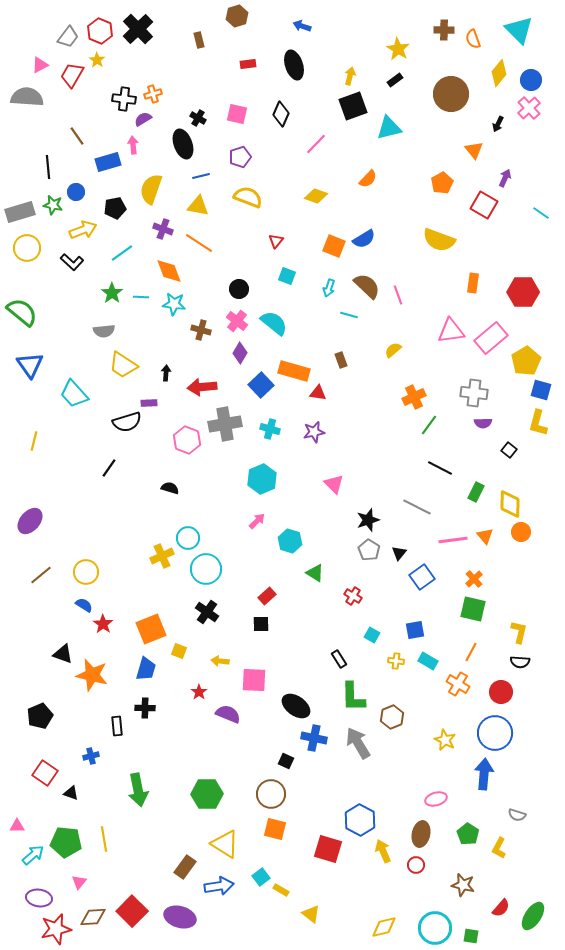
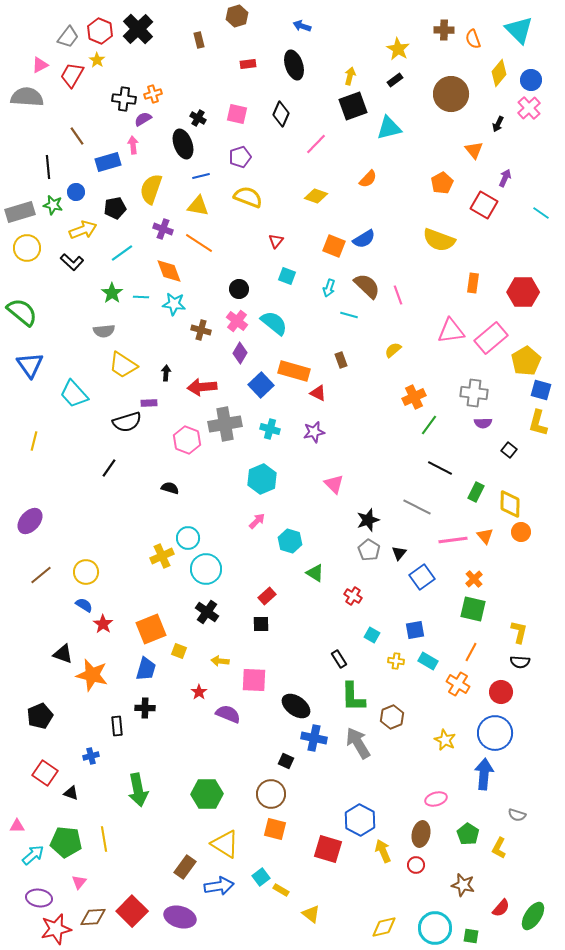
red triangle at (318, 393): rotated 18 degrees clockwise
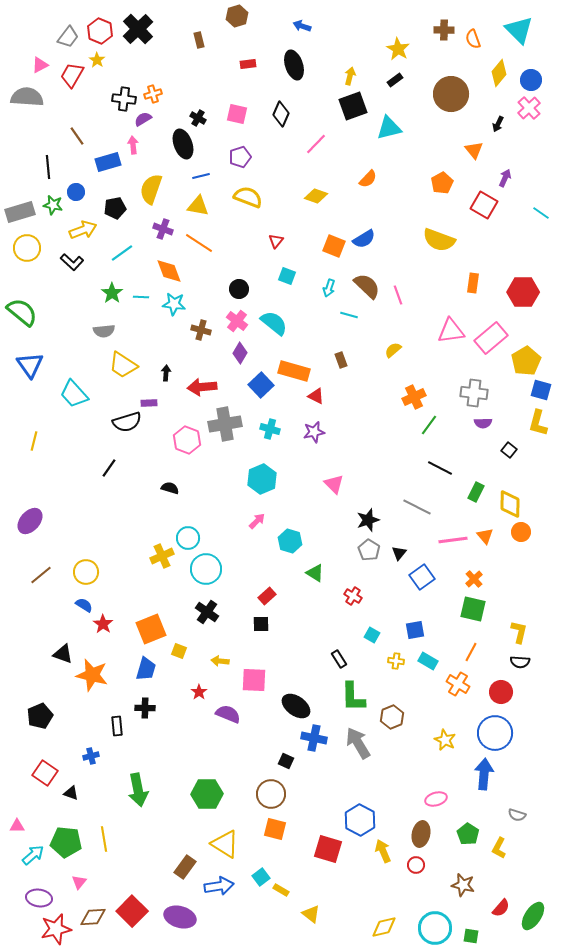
red triangle at (318, 393): moved 2 px left, 3 px down
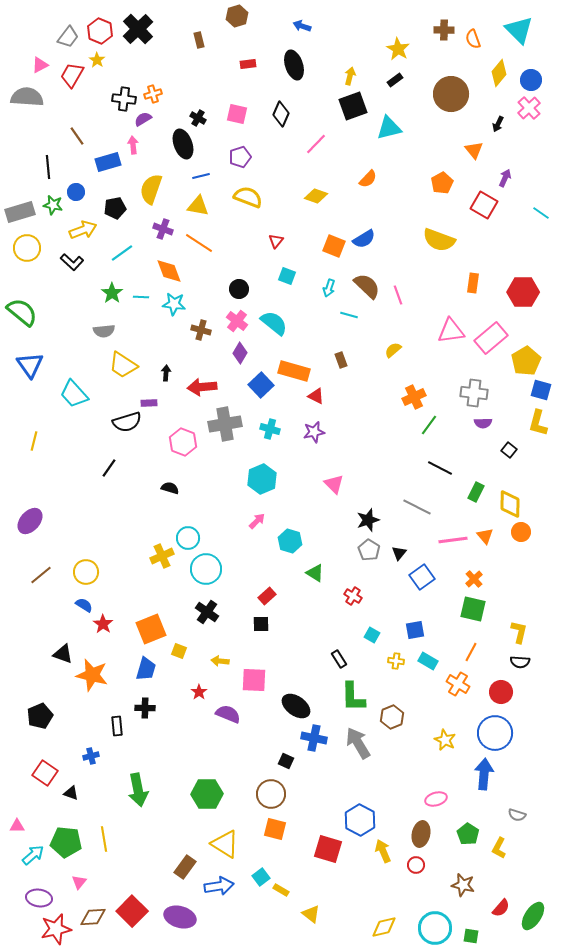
pink hexagon at (187, 440): moved 4 px left, 2 px down
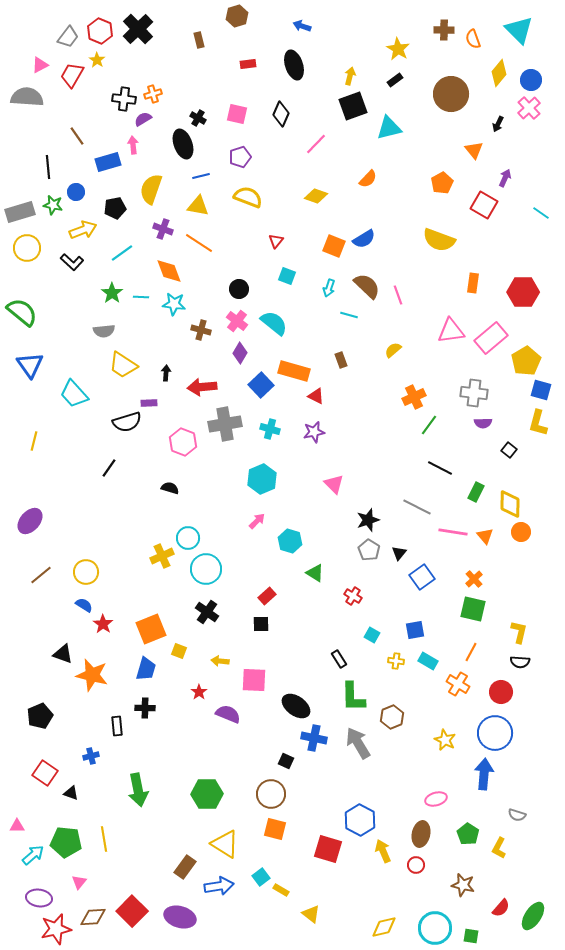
pink line at (453, 540): moved 8 px up; rotated 16 degrees clockwise
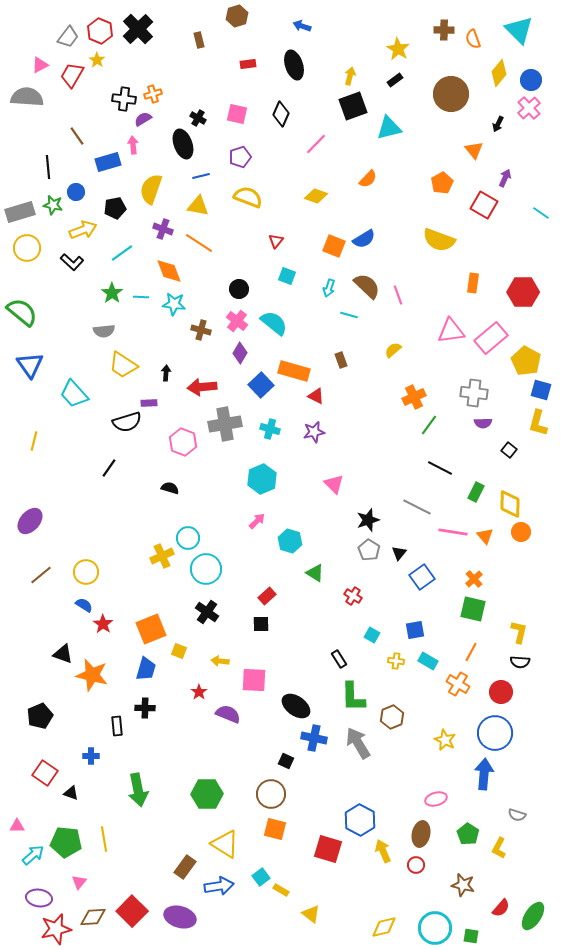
yellow pentagon at (526, 361): rotated 12 degrees counterclockwise
blue cross at (91, 756): rotated 14 degrees clockwise
